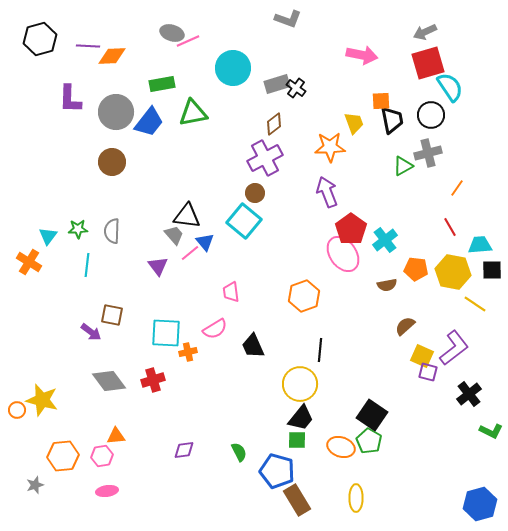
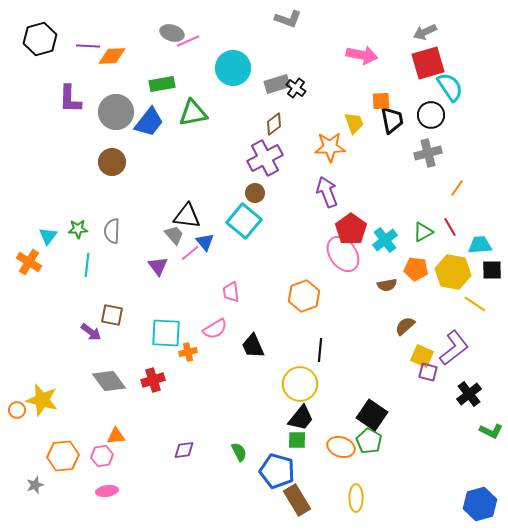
green triangle at (403, 166): moved 20 px right, 66 px down
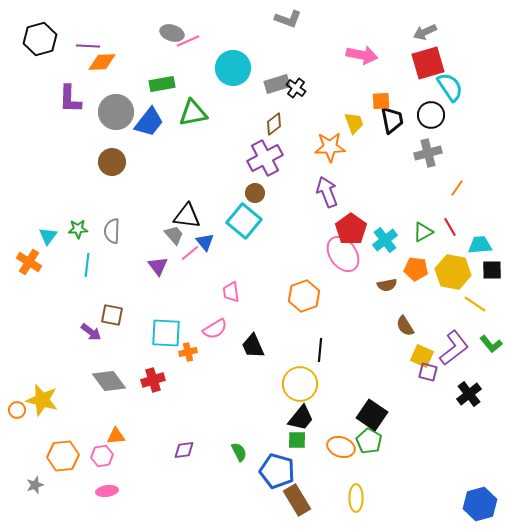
orange diamond at (112, 56): moved 10 px left, 6 px down
brown semicircle at (405, 326): rotated 80 degrees counterclockwise
green L-shape at (491, 431): moved 87 px up; rotated 25 degrees clockwise
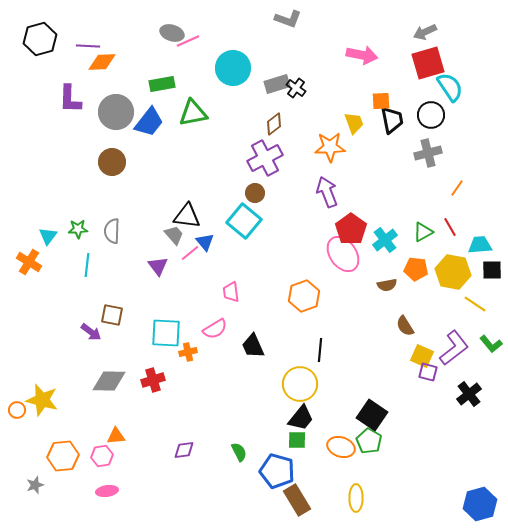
gray diamond at (109, 381): rotated 52 degrees counterclockwise
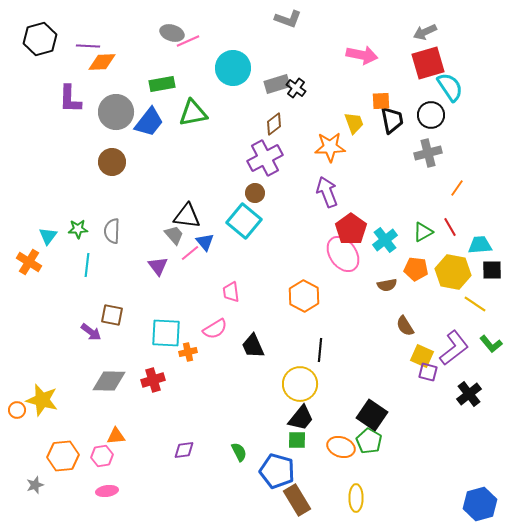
orange hexagon at (304, 296): rotated 12 degrees counterclockwise
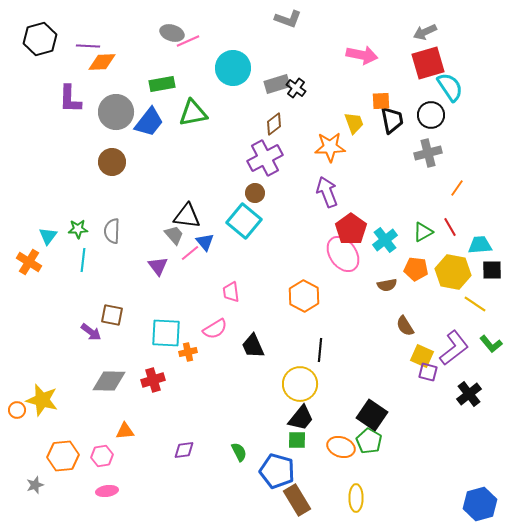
cyan line at (87, 265): moved 4 px left, 5 px up
orange triangle at (116, 436): moved 9 px right, 5 px up
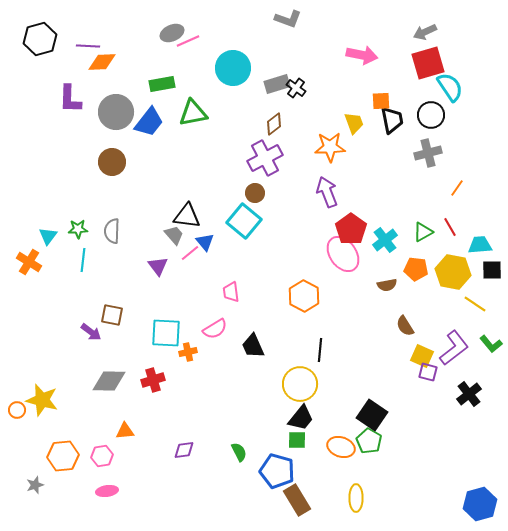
gray ellipse at (172, 33): rotated 40 degrees counterclockwise
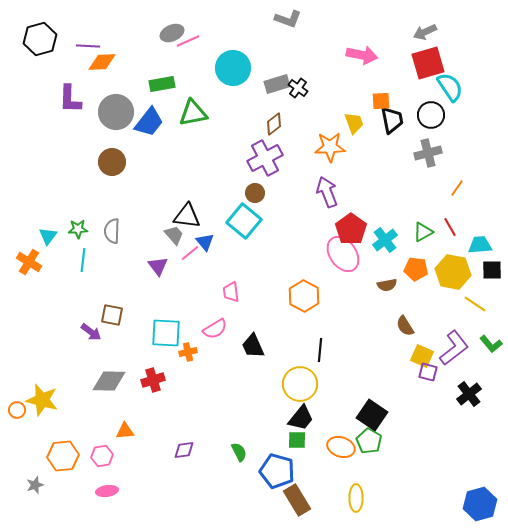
black cross at (296, 88): moved 2 px right
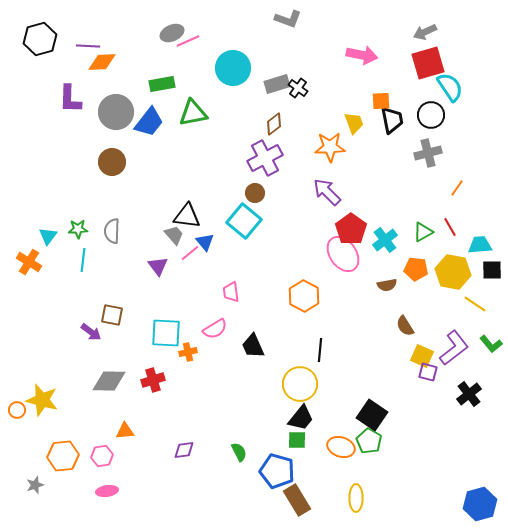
purple arrow at (327, 192): rotated 24 degrees counterclockwise
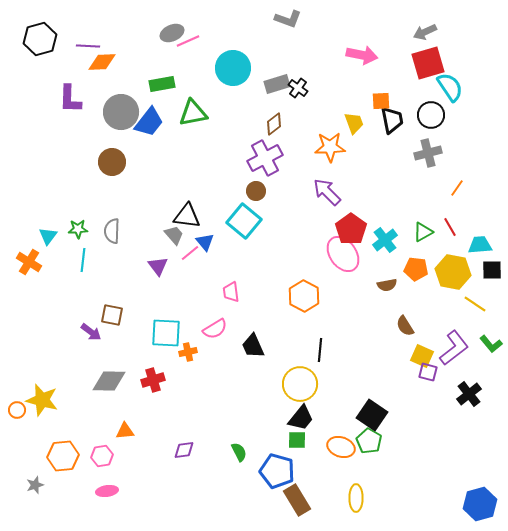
gray circle at (116, 112): moved 5 px right
brown circle at (255, 193): moved 1 px right, 2 px up
